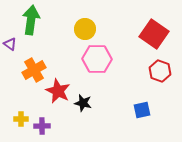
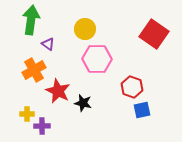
purple triangle: moved 38 px right
red hexagon: moved 28 px left, 16 px down
yellow cross: moved 6 px right, 5 px up
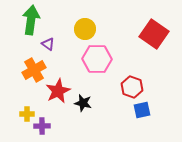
red star: rotated 20 degrees clockwise
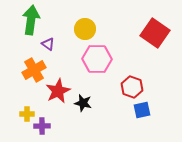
red square: moved 1 px right, 1 px up
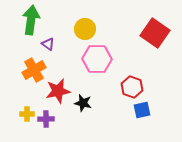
red star: rotated 15 degrees clockwise
purple cross: moved 4 px right, 7 px up
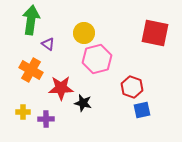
yellow circle: moved 1 px left, 4 px down
red square: rotated 24 degrees counterclockwise
pink hexagon: rotated 16 degrees counterclockwise
orange cross: moved 3 px left; rotated 30 degrees counterclockwise
red star: moved 3 px right, 3 px up; rotated 10 degrees clockwise
yellow cross: moved 4 px left, 2 px up
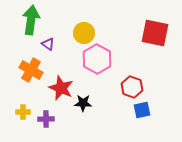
pink hexagon: rotated 16 degrees counterclockwise
red star: rotated 25 degrees clockwise
black star: rotated 12 degrees counterclockwise
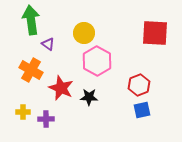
green arrow: rotated 16 degrees counterclockwise
red square: rotated 8 degrees counterclockwise
pink hexagon: moved 2 px down
red hexagon: moved 7 px right, 2 px up; rotated 20 degrees clockwise
black star: moved 6 px right, 6 px up
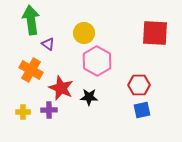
red hexagon: rotated 20 degrees clockwise
purple cross: moved 3 px right, 9 px up
